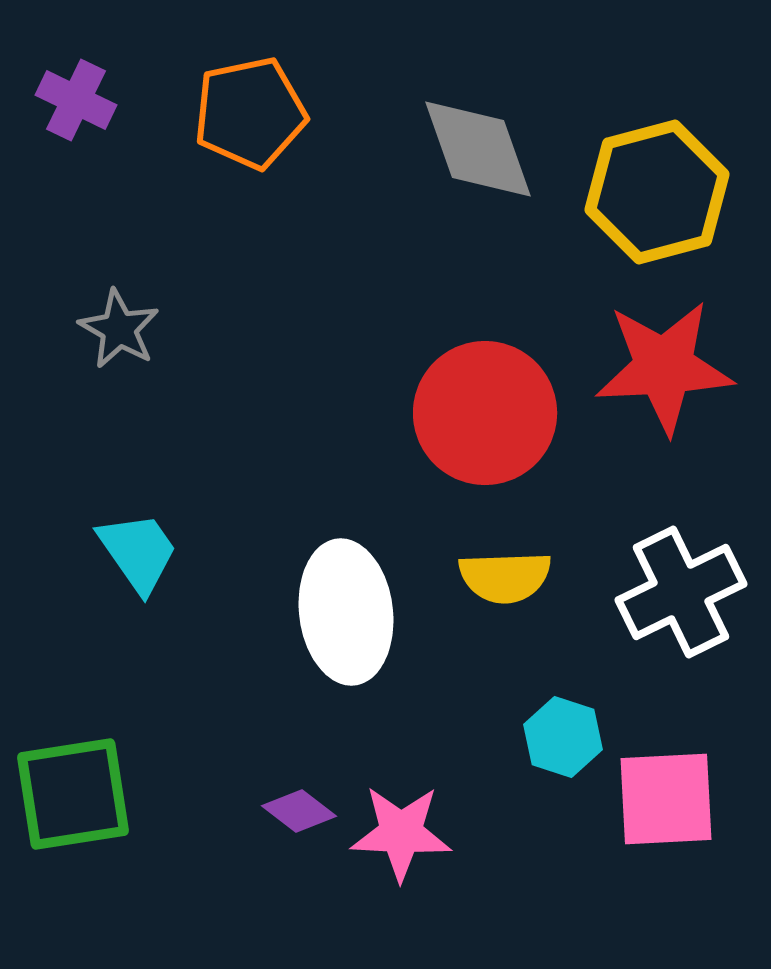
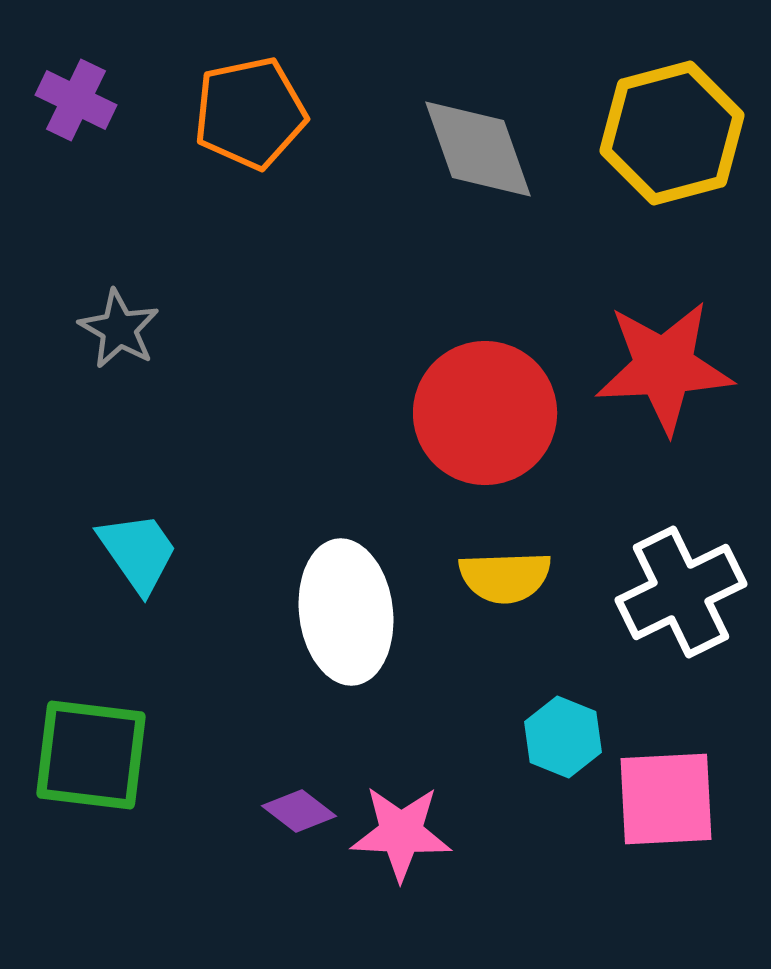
yellow hexagon: moved 15 px right, 59 px up
cyan hexagon: rotated 4 degrees clockwise
green square: moved 18 px right, 39 px up; rotated 16 degrees clockwise
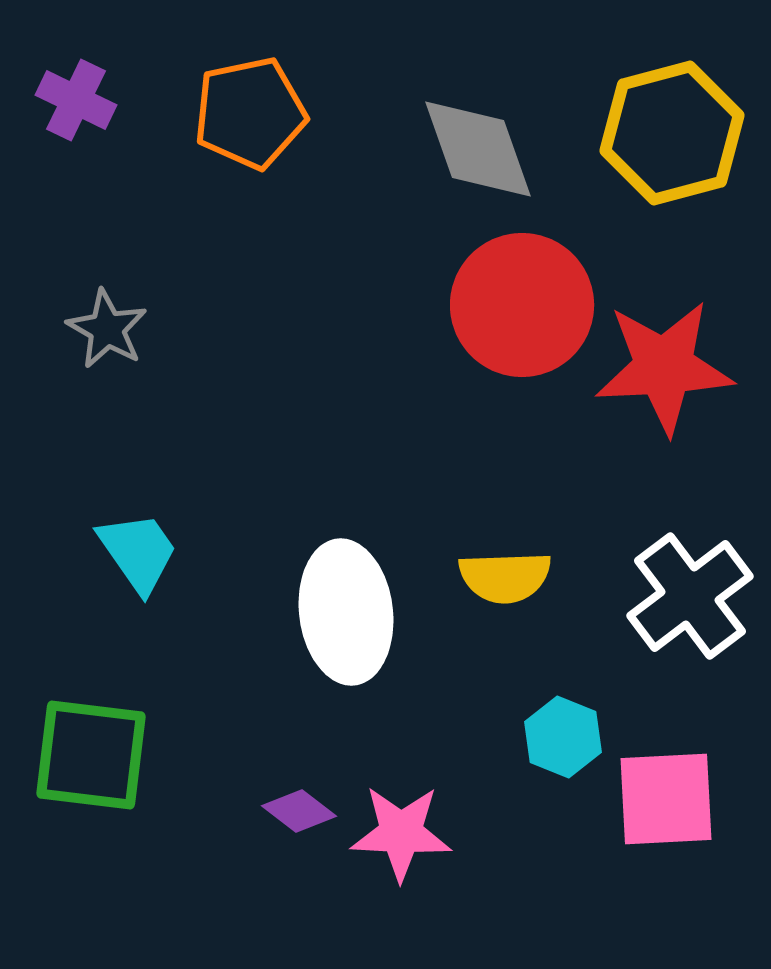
gray star: moved 12 px left
red circle: moved 37 px right, 108 px up
white cross: moved 9 px right, 4 px down; rotated 11 degrees counterclockwise
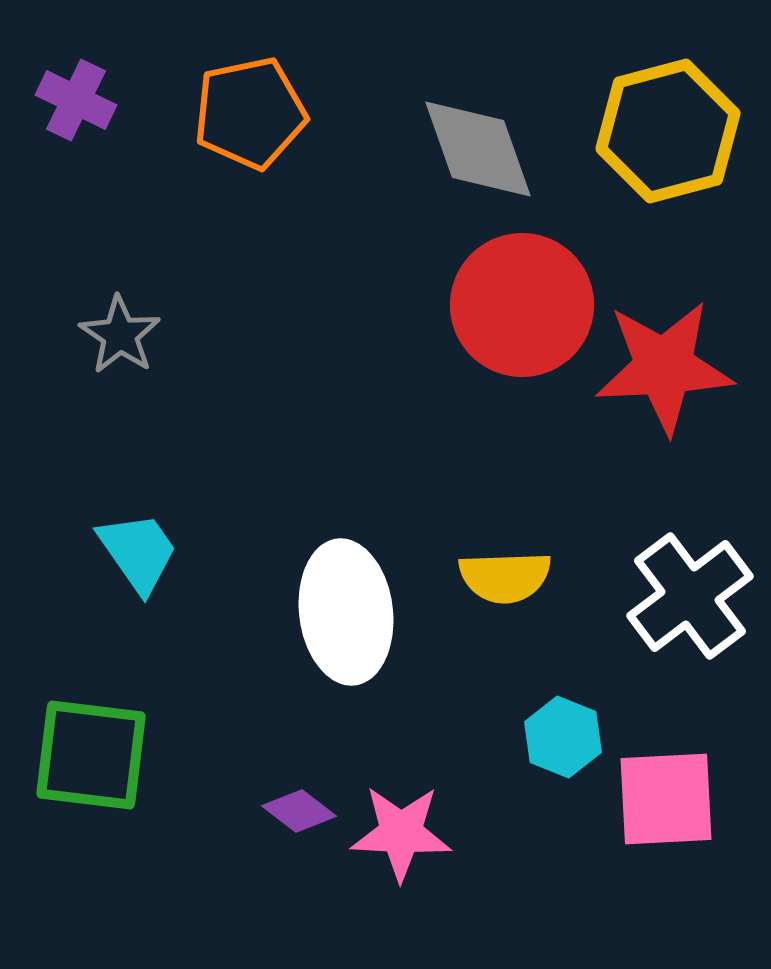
yellow hexagon: moved 4 px left, 2 px up
gray star: moved 13 px right, 6 px down; rotated 4 degrees clockwise
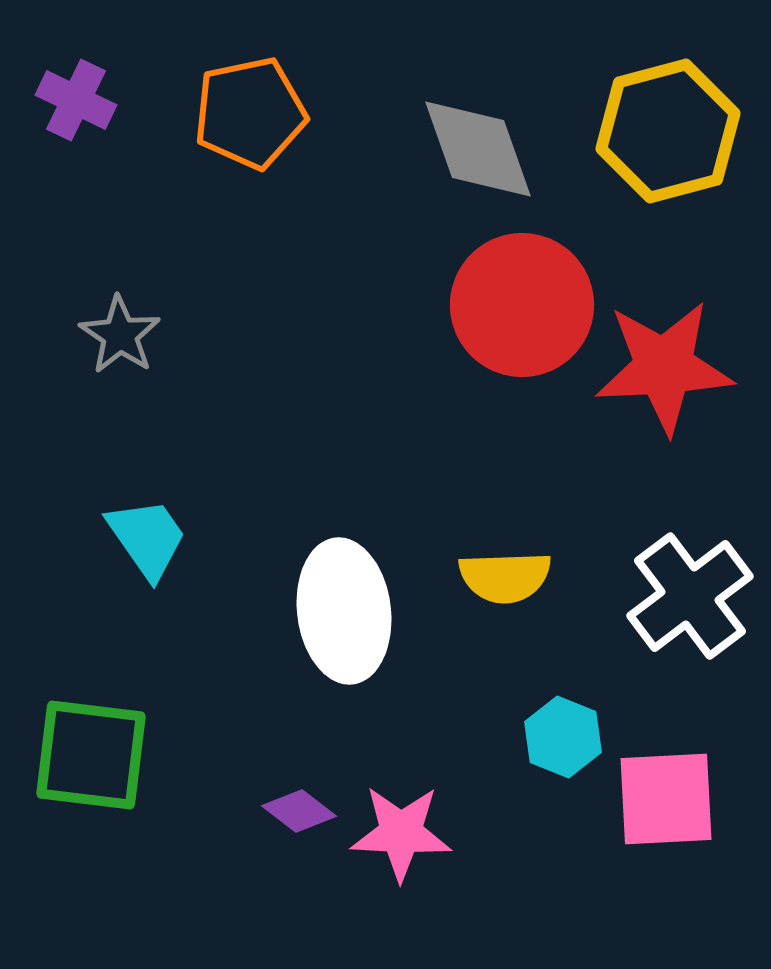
cyan trapezoid: moved 9 px right, 14 px up
white ellipse: moved 2 px left, 1 px up
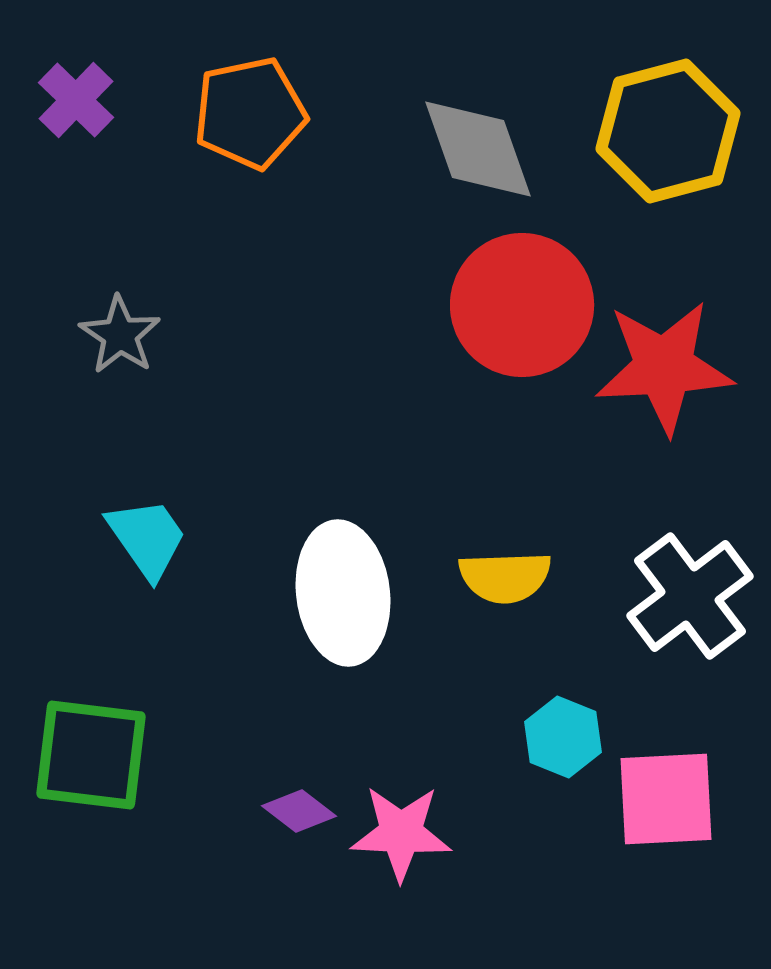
purple cross: rotated 18 degrees clockwise
white ellipse: moved 1 px left, 18 px up
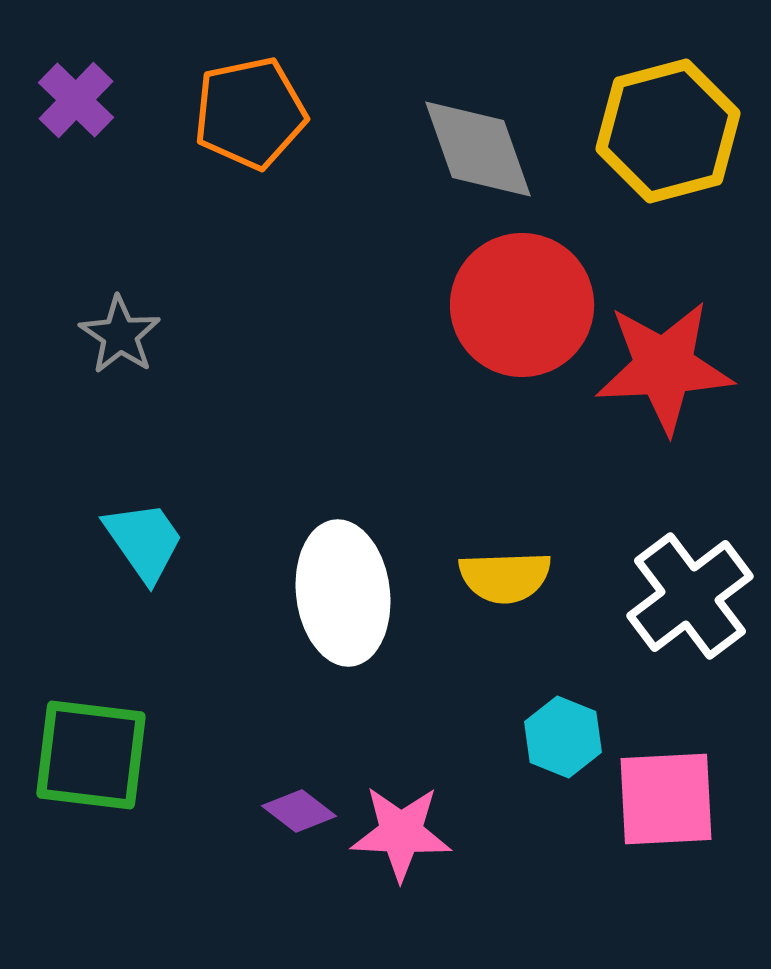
cyan trapezoid: moved 3 px left, 3 px down
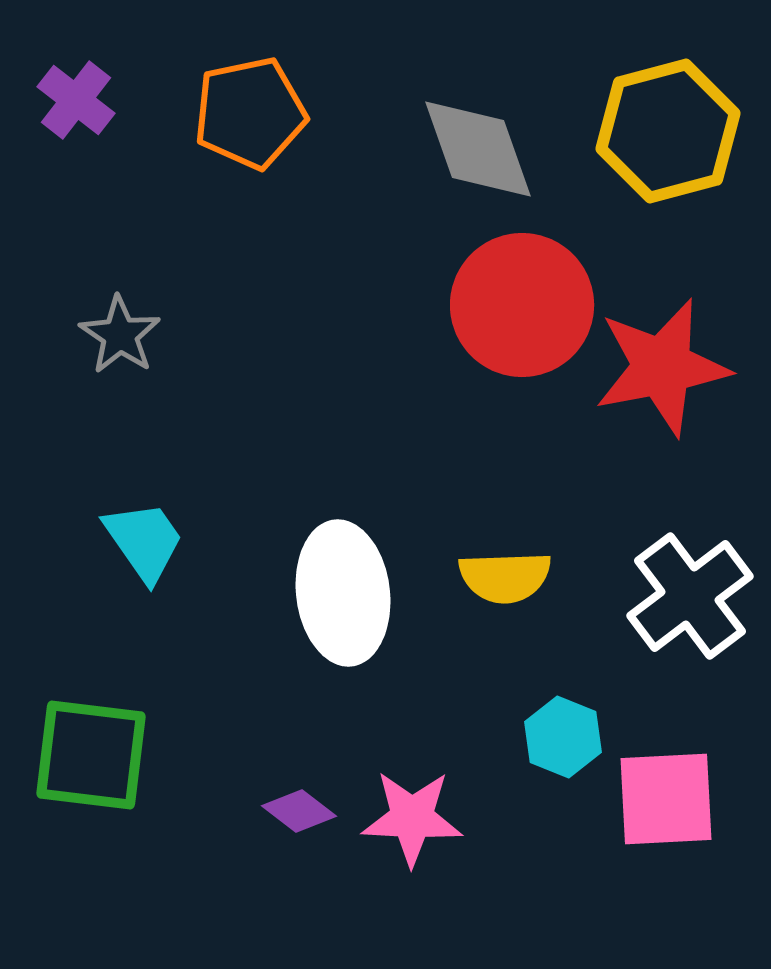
purple cross: rotated 6 degrees counterclockwise
red star: moved 2 px left; rotated 8 degrees counterclockwise
pink star: moved 11 px right, 15 px up
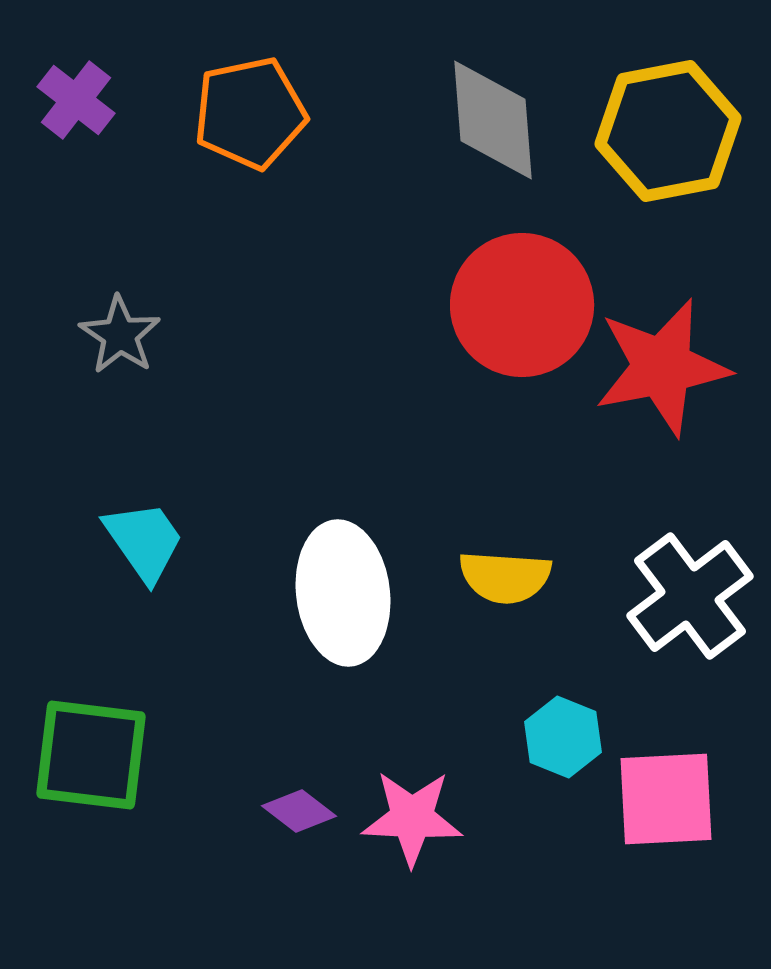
yellow hexagon: rotated 4 degrees clockwise
gray diamond: moved 15 px right, 29 px up; rotated 15 degrees clockwise
yellow semicircle: rotated 6 degrees clockwise
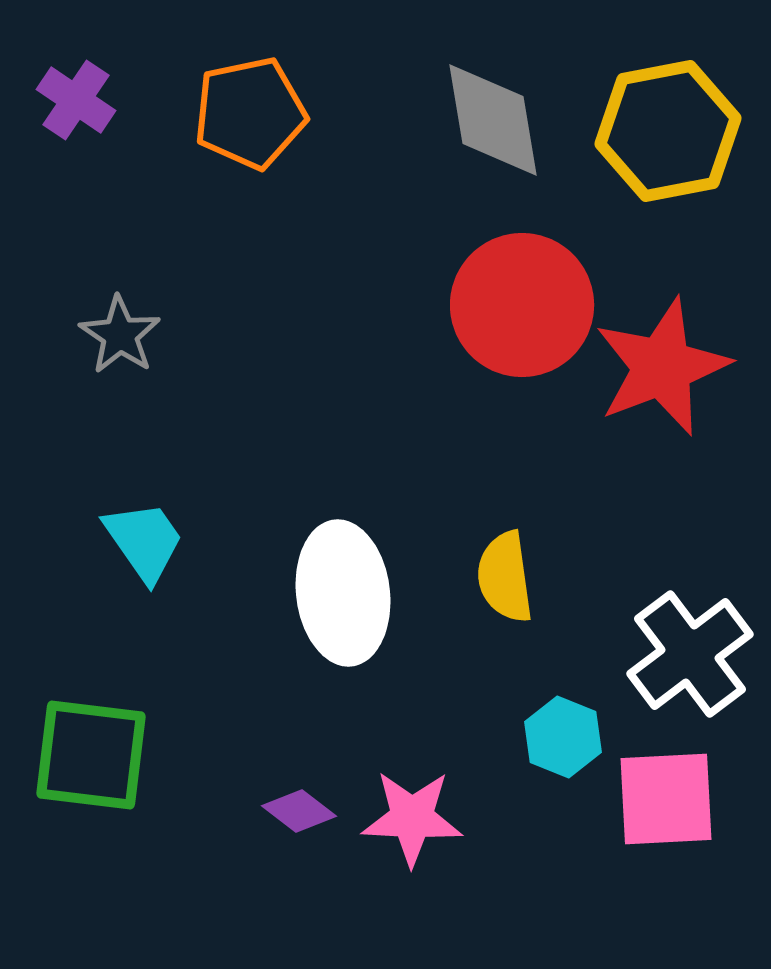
purple cross: rotated 4 degrees counterclockwise
gray diamond: rotated 5 degrees counterclockwise
red star: rotated 10 degrees counterclockwise
yellow semicircle: rotated 78 degrees clockwise
white cross: moved 58 px down
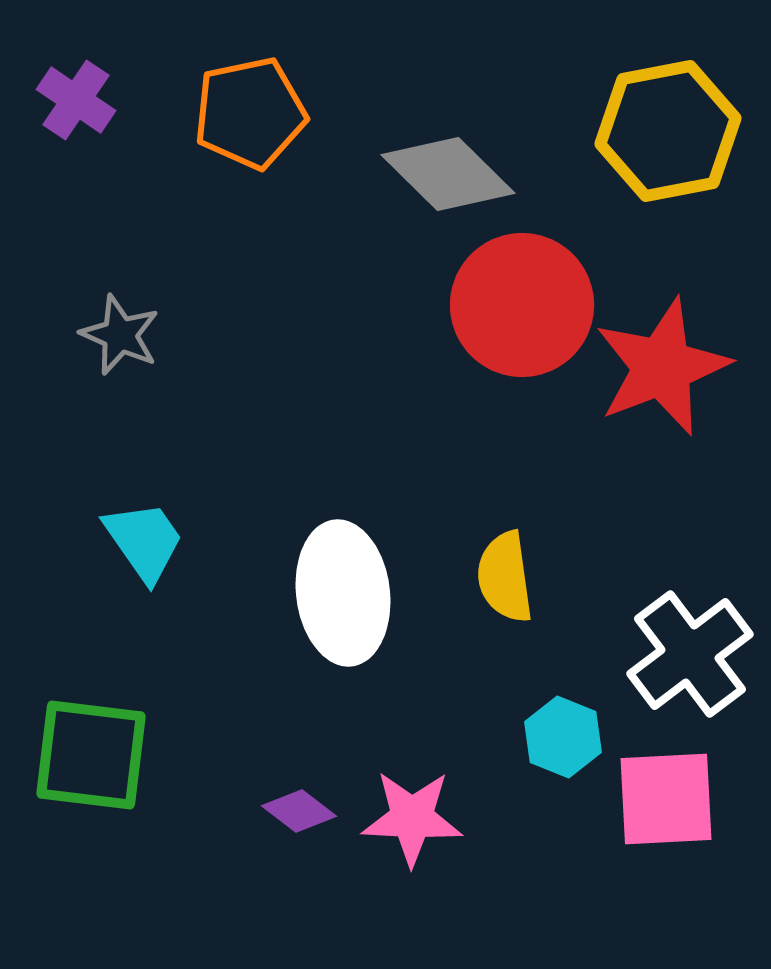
gray diamond: moved 45 px left, 54 px down; rotated 36 degrees counterclockwise
gray star: rotated 10 degrees counterclockwise
